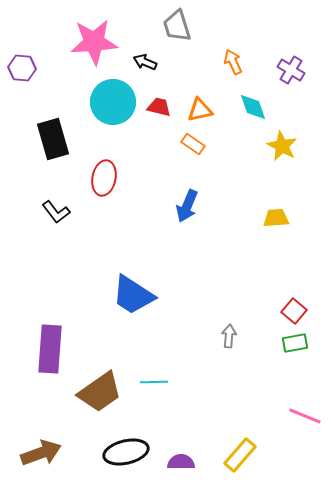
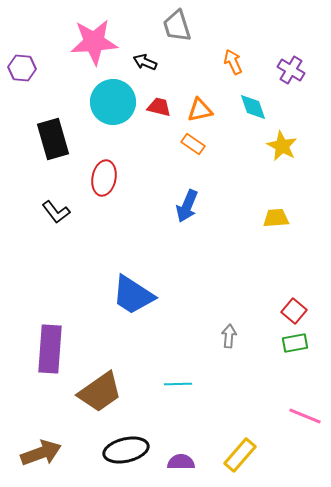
cyan line: moved 24 px right, 2 px down
black ellipse: moved 2 px up
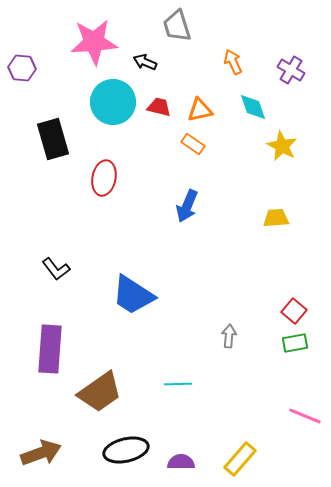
black L-shape: moved 57 px down
yellow rectangle: moved 4 px down
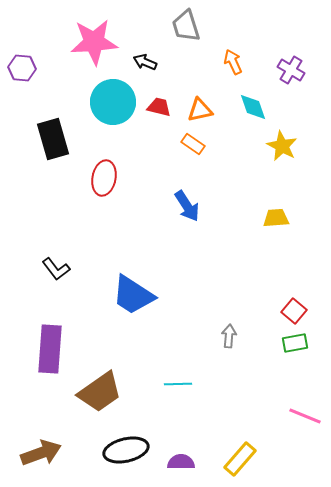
gray trapezoid: moved 9 px right
blue arrow: rotated 56 degrees counterclockwise
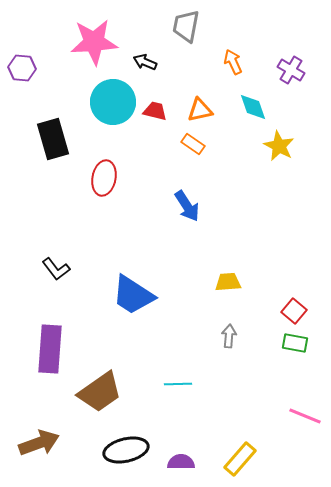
gray trapezoid: rotated 28 degrees clockwise
red trapezoid: moved 4 px left, 4 px down
yellow star: moved 3 px left
yellow trapezoid: moved 48 px left, 64 px down
green rectangle: rotated 20 degrees clockwise
brown arrow: moved 2 px left, 10 px up
